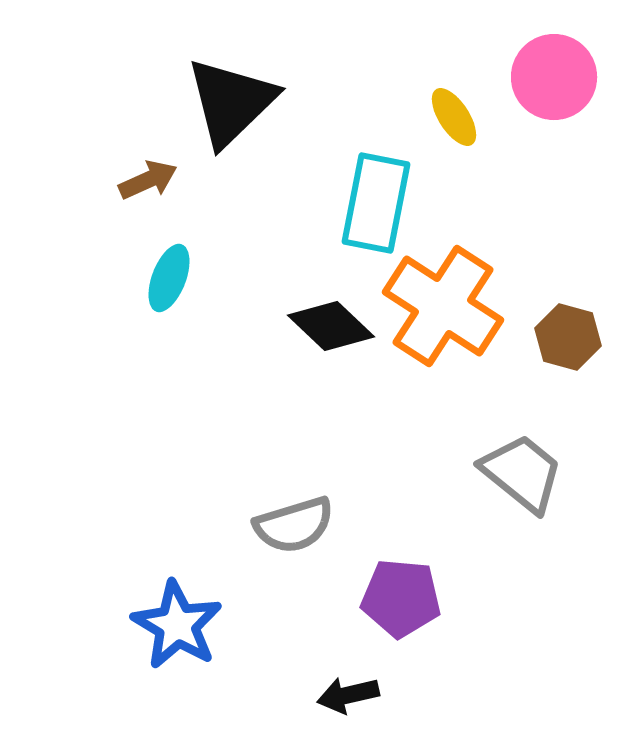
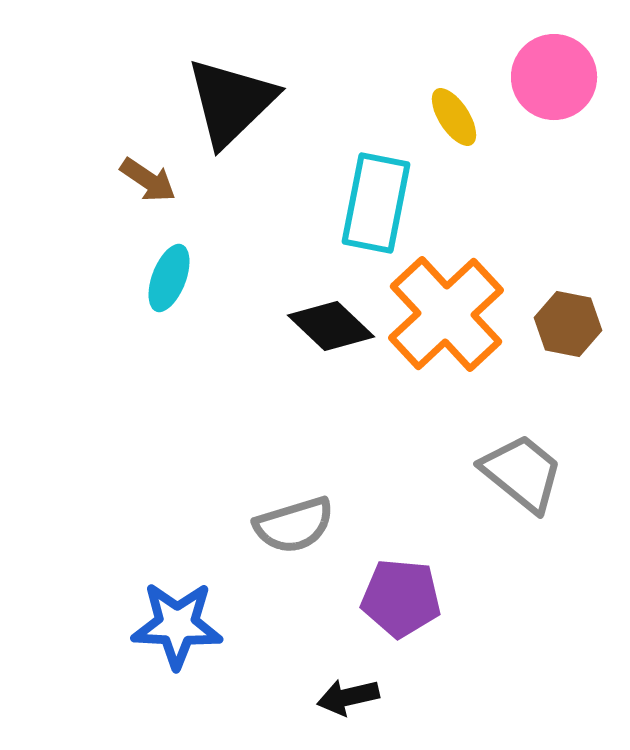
brown arrow: rotated 58 degrees clockwise
orange cross: moved 3 px right, 8 px down; rotated 14 degrees clockwise
brown hexagon: moved 13 px up; rotated 4 degrees counterclockwise
blue star: rotated 28 degrees counterclockwise
black arrow: moved 2 px down
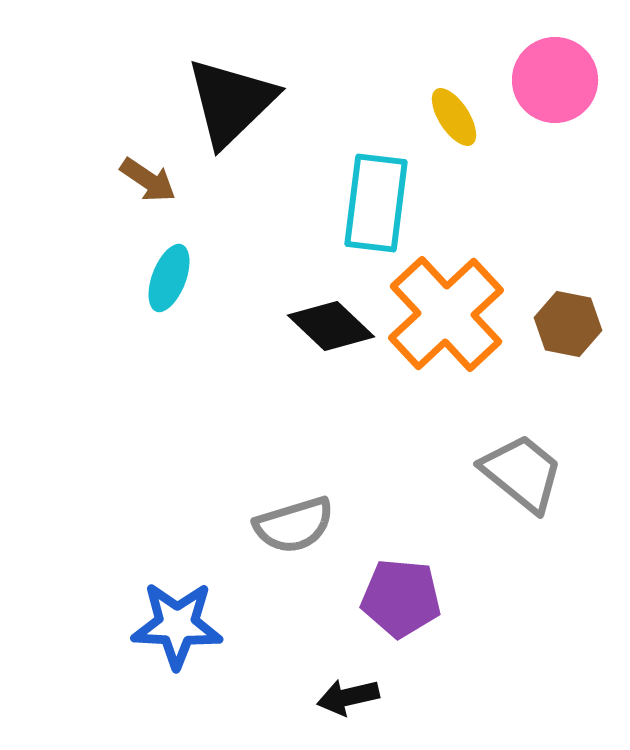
pink circle: moved 1 px right, 3 px down
cyan rectangle: rotated 4 degrees counterclockwise
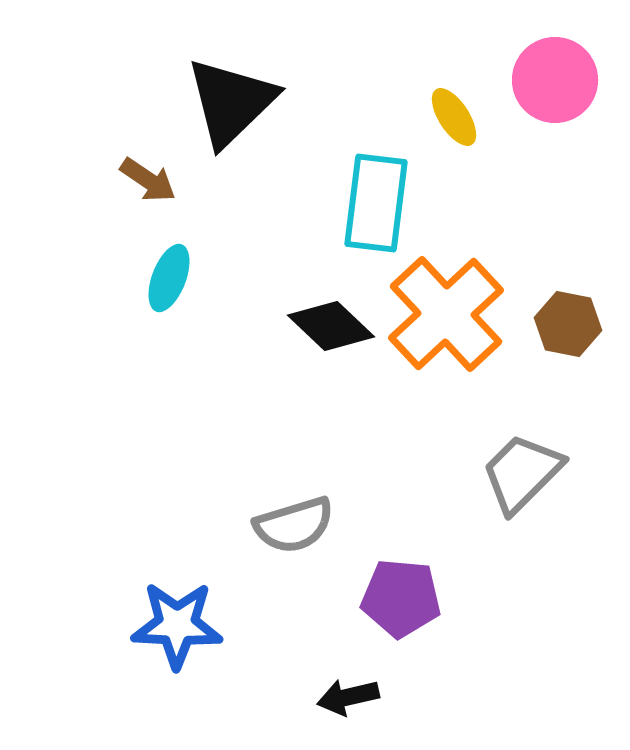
gray trapezoid: rotated 84 degrees counterclockwise
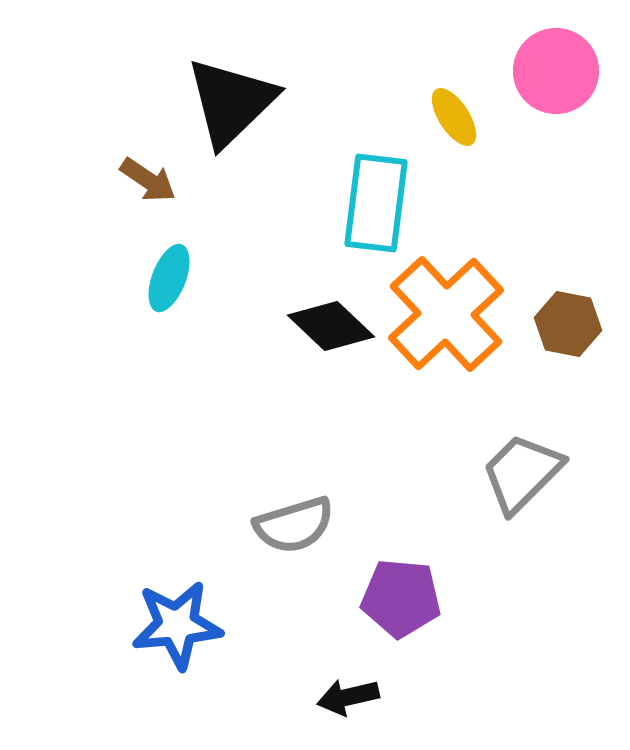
pink circle: moved 1 px right, 9 px up
blue star: rotated 8 degrees counterclockwise
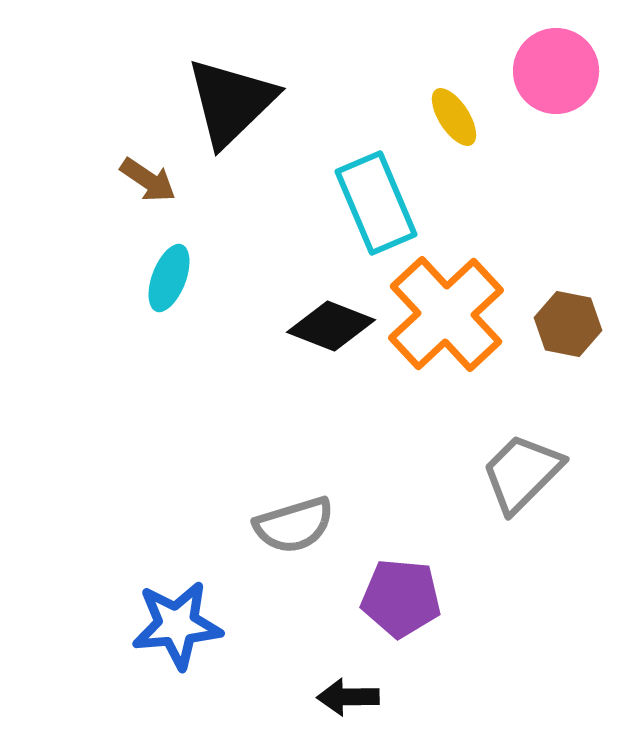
cyan rectangle: rotated 30 degrees counterclockwise
black diamond: rotated 22 degrees counterclockwise
black arrow: rotated 12 degrees clockwise
